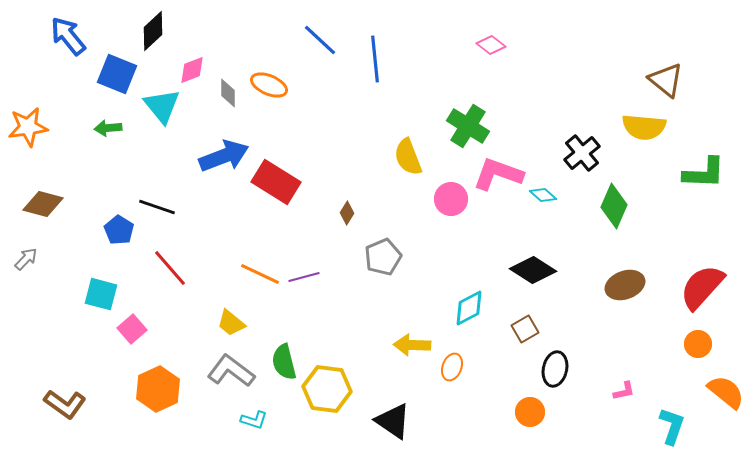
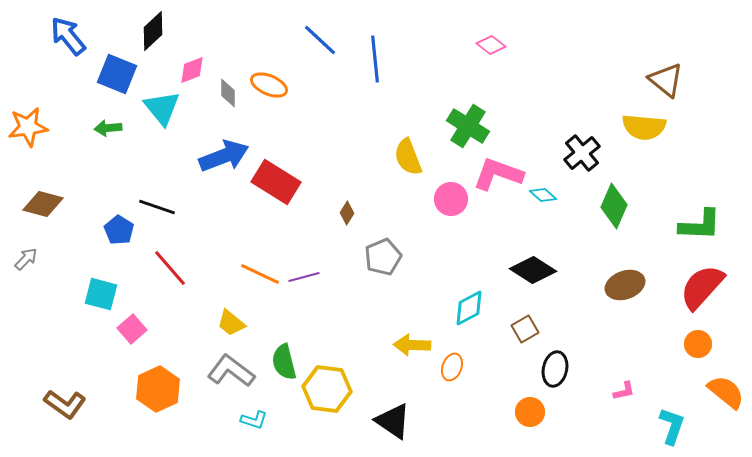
cyan triangle at (162, 106): moved 2 px down
green L-shape at (704, 173): moved 4 px left, 52 px down
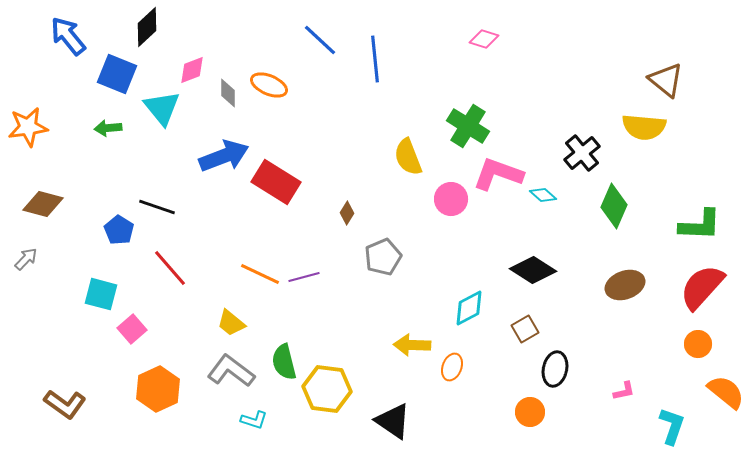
black diamond at (153, 31): moved 6 px left, 4 px up
pink diamond at (491, 45): moved 7 px left, 6 px up; rotated 20 degrees counterclockwise
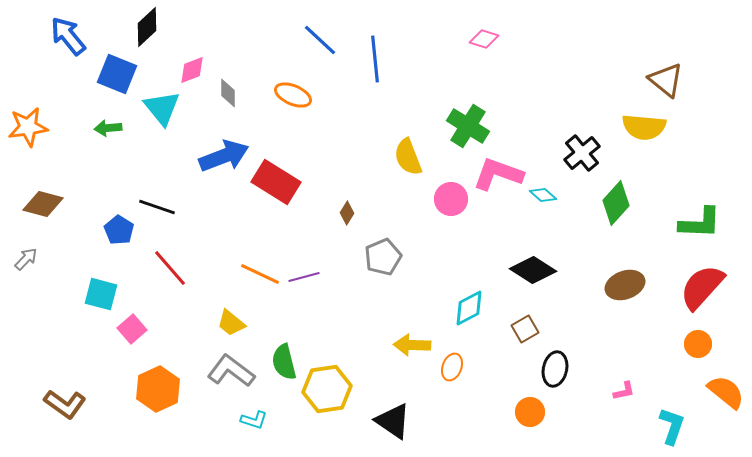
orange ellipse at (269, 85): moved 24 px right, 10 px down
green diamond at (614, 206): moved 2 px right, 3 px up; rotated 18 degrees clockwise
green L-shape at (700, 225): moved 2 px up
yellow hexagon at (327, 389): rotated 15 degrees counterclockwise
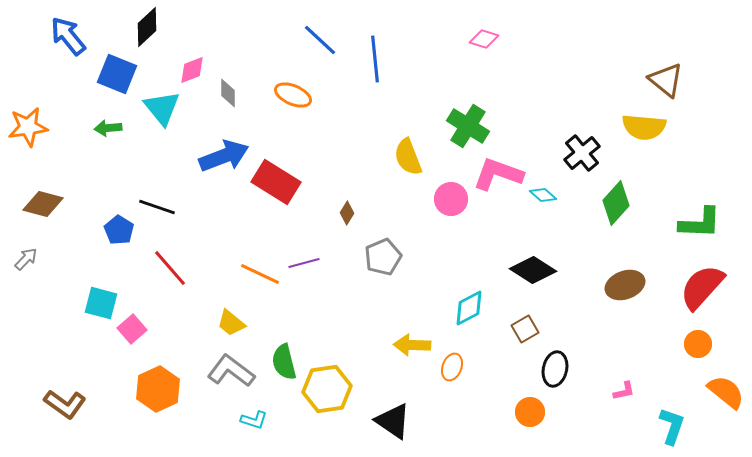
purple line at (304, 277): moved 14 px up
cyan square at (101, 294): moved 9 px down
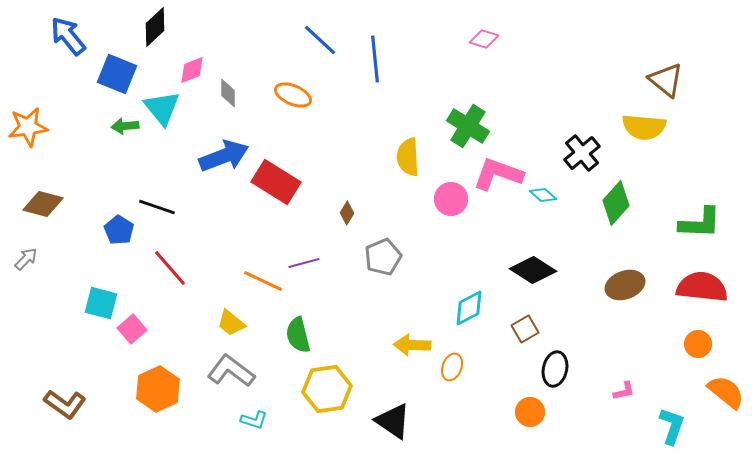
black diamond at (147, 27): moved 8 px right
green arrow at (108, 128): moved 17 px right, 2 px up
yellow semicircle at (408, 157): rotated 18 degrees clockwise
orange line at (260, 274): moved 3 px right, 7 px down
red semicircle at (702, 287): rotated 54 degrees clockwise
green semicircle at (284, 362): moved 14 px right, 27 px up
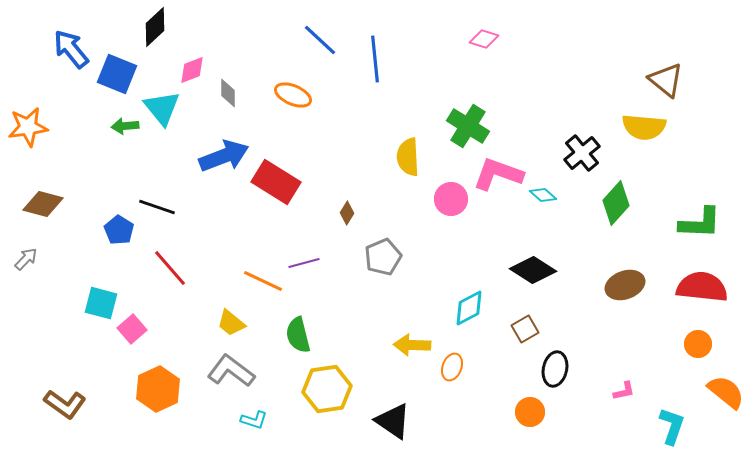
blue arrow at (68, 36): moved 3 px right, 13 px down
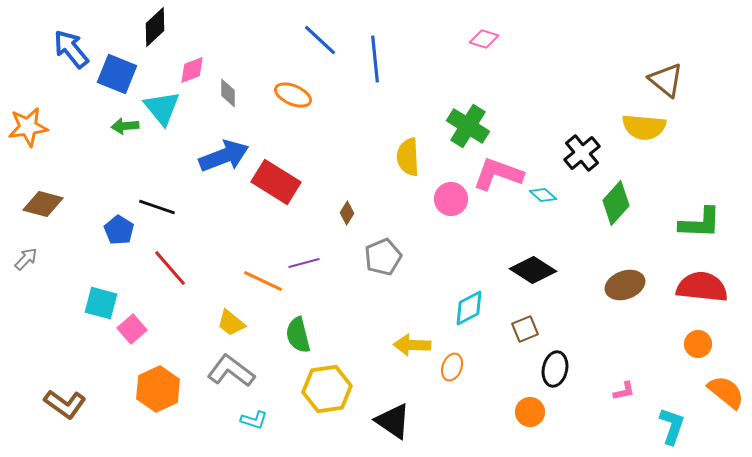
brown square at (525, 329): rotated 8 degrees clockwise
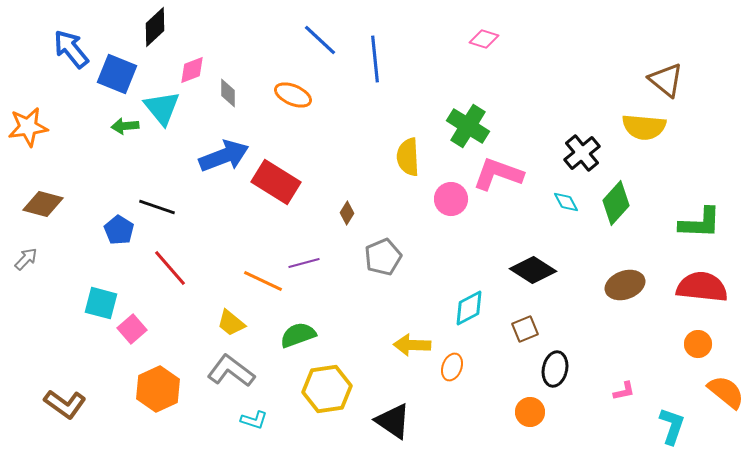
cyan diamond at (543, 195): moved 23 px right, 7 px down; rotated 20 degrees clockwise
green semicircle at (298, 335): rotated 84 degrees clockwise
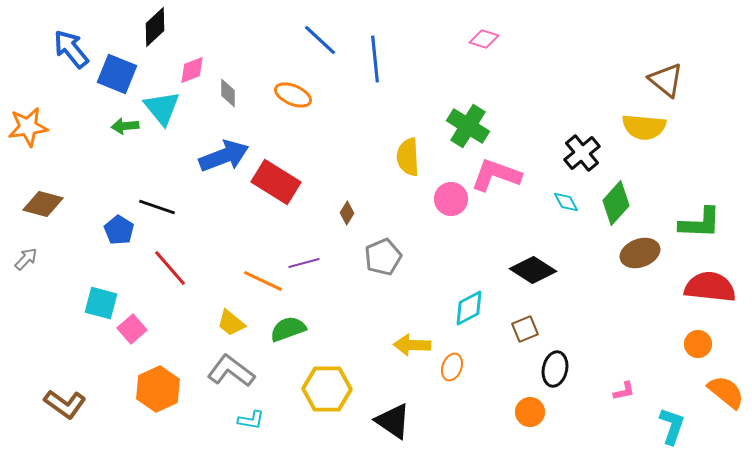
pink L-shape at (498, 174): moved 2 px left, 1 px down
brown ellipse at (625, 285): moved 15 px right, 32 px up
red semicircle at (702, 287): moved 8 px right
green semicircle at (298, 335): moved 10 px left, 6 px up
yellow hexagon at (327, 389): rotated 9 degrees clockwise
cyan L-shape at (254, 420): moved 3 px left; rotated 8 degrees counterclockwise
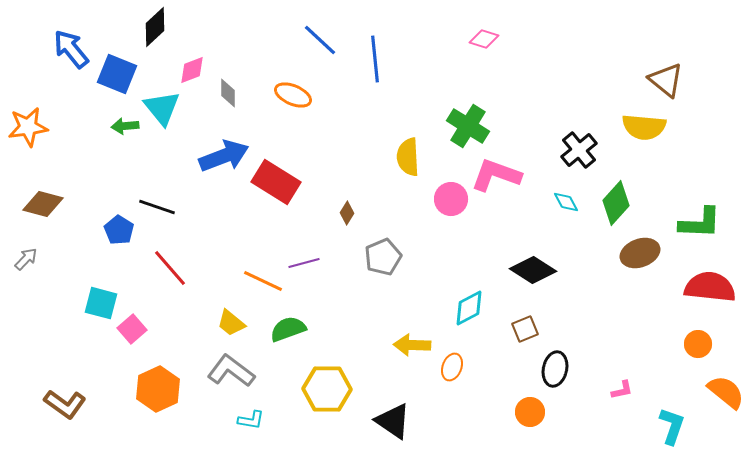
black cross at (582, 153): moved 3 px left, 3 px up
pink L-shape at (624, 391): moved 2 px left, 1 px up
